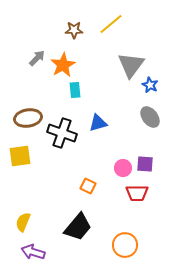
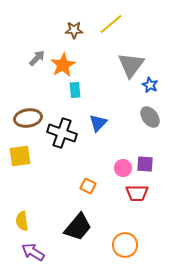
blue triangle: rotated 30 degrees counterclockwise
yellow semicircle: moved 1 px left, 1 px up; rotated 30 degrees counterclockwise
purple arrow: rotated 15 degrees clockwise
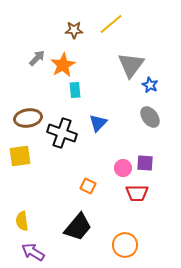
purple square: moved 1 px up
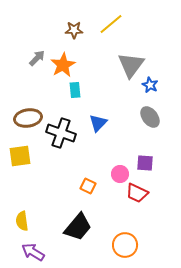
black cross: moved 1 px left
pink circle: moved 3 px left, 6 px down
red trapezoid: rotated 25 degrees clockwise
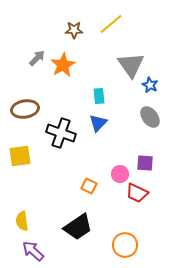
gray triangle: rotated 12 degrees counterclockwise
cyan rectangle: moved 24 px right, 6 px down
brown ellipse: moved 3 px left, 9 px up
orange square: moved 1 px right
black trapezoid: rotated 16 degrees clockwise
purple arrow: moved 1 px up; rotated 10 degrees clockwise
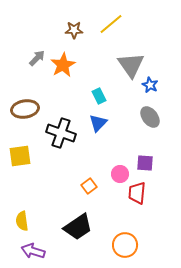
cyan rectangle: rotated 21 degrees counterclockwise
orange square: rotated 28 degrees clockwise
red trapezoid: rotated 70 degrees clockwise
purple arrow: rotated 25 degrees counterclockwise
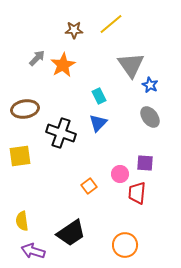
black trapezoid: moved 7 px left, 6 px down
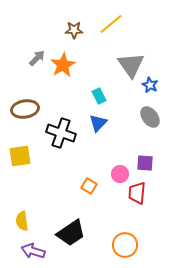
orange square: rotated 21 degrees counterclockwise
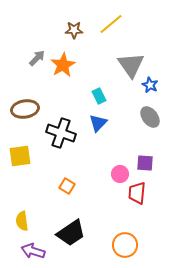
orange square: moved 22 px left
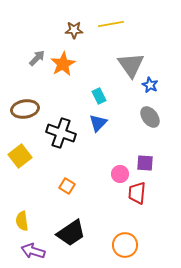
yellow line: rotated 30 degrees clockwise
orange star: moved 1 px up
yellow square: rotated 30 degrees counterclockwise
